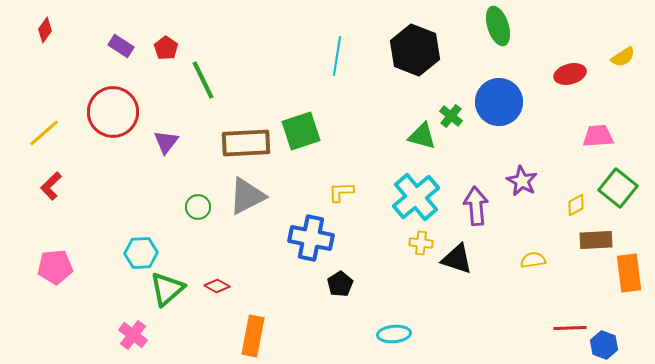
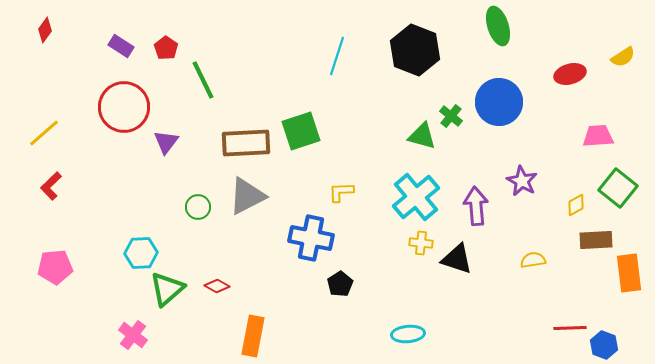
cyan line at (337, 56): rotated 9 degrees clockwise
red circle at (113, 112): moved 11 px right, 5 px up
cyan ellipse at (394, 334): moved 14 px right
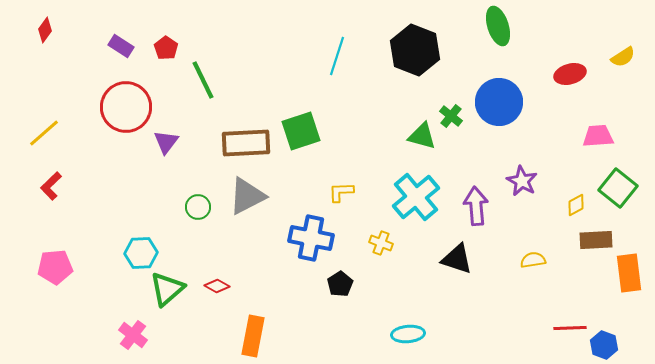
red circle at (124, 107): moved 2 px right
yellow cross at (421, 243): moved 40 px left; rotated 15 degrees clockwise
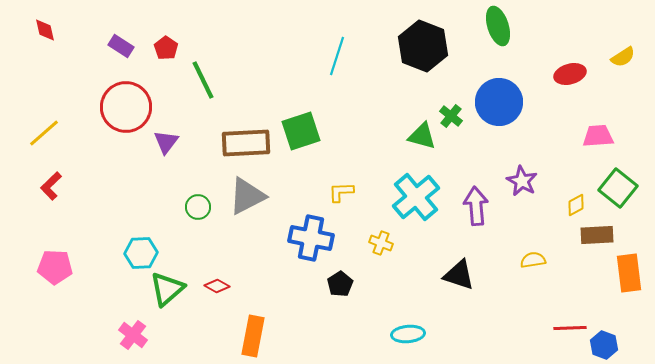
red diamond at (45, 30): rotated 50 degrees counterclockwise
black hexagon at (415, 50): moved 8 px right, 4 px up
brown rectangle at (596, 240): moved 1 px right, 5 px up
black triangle at (457, 259): moved 2 px right, 16 px down
pink pentagon at (55, 267): rotated 8 degrees clockwise
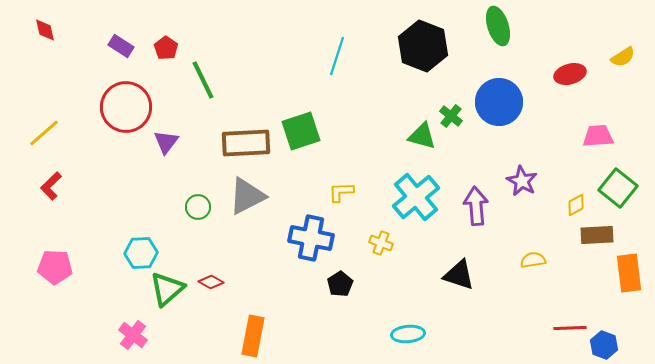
red diamond at (217, 286): moved 6 px left, 4 px up
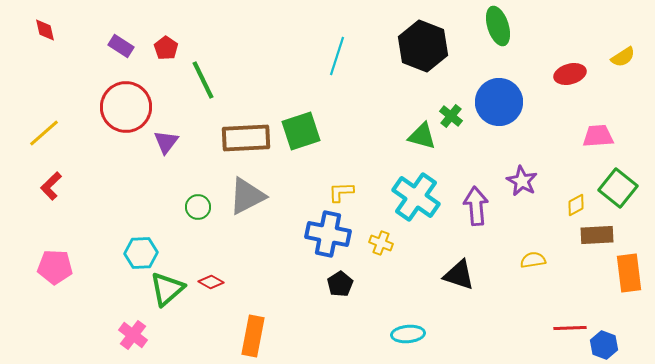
brown rectangle at (246, 143): moved 5 px up
cyan cross at (416, 197): rotated 15 degrees counterclockwise
blue cross at (311, 238): moved 17 px right, 4 px up
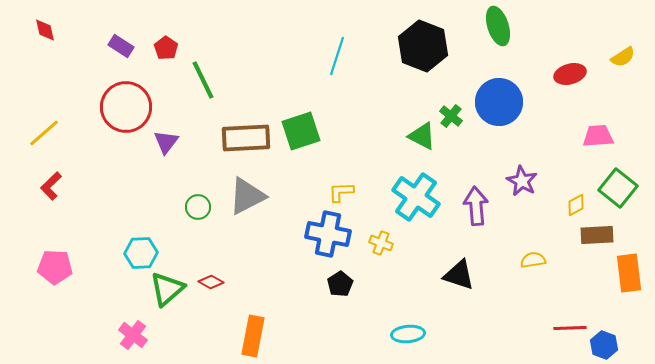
green triangle at (422, 136): rotated 12 degrees clockwise
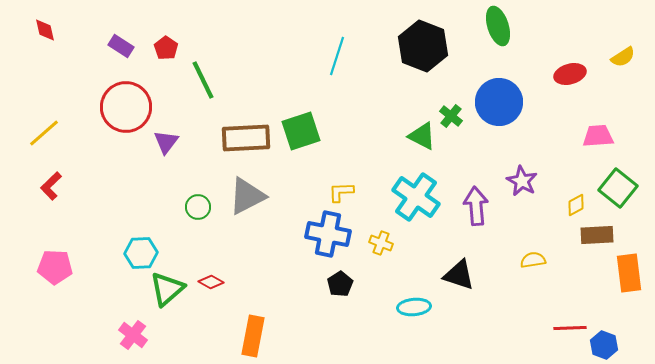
cyan ellipse at (408, 334): moved 6 px right, 27 px up
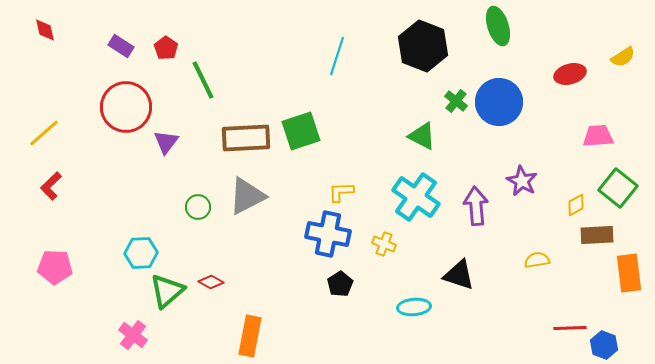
green cross at (451, 116): moved 5 px right, 15 px up
yellow cross at (381, 243): moved 3 px right, 1 px down
yellow semicircle at (533, 260): moved 4 px right
green triangle at (167, 289): moved 2 px down
orange rectangle at (253, 336): moved 3 px left
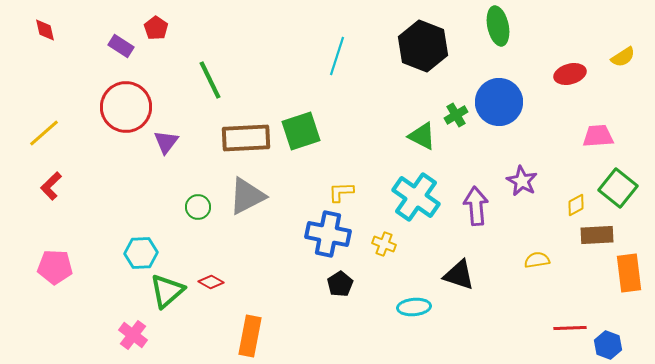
green ellipse at (498, 26): rotated 6 degrees clockwise
red pentagon at (166, 48): moved 10 px left, 20 px up
green line at (203, 80): moved 7 px right
green cross at (456, 101): moved 14 px down; rotated 20 degrees clockwise
blue hexagon at (604, 345): moved 4 px right
